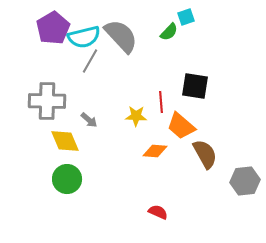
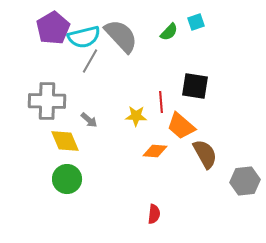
cyan square: moved 10 px right, 5 px down
red semicircle: moved 4 px left, 2 px down; rotated 72 degrees clockwise
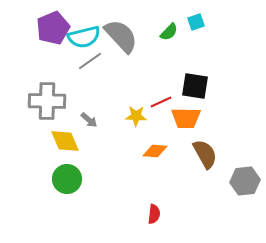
purple pentagon: rotated 8 degrees clockwise
gray line: rotated 25 degrees clockwise
red line: rotated 70 degrees clockwise
orange trapezoid: moved 5 px right, 8 px up; rotated 40 degrees counterclockwise
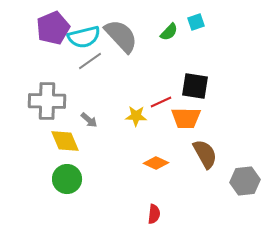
orange diamond: moved 1 px right, 12 px down; rotated 20 degrees clockwise
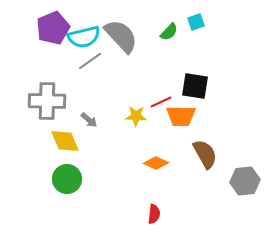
orange trapezoid: moved 5 px left, 2 px up
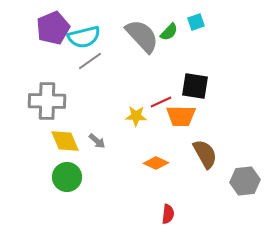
gray semicircle: moved 21 px right
gray arrow: moved 8 px right, 21 px down
green circle: moved 2 px up
red semicircle: moved 14 px right
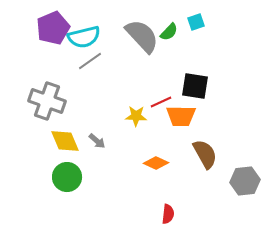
gray cross: rotated 18 degrees clockwise
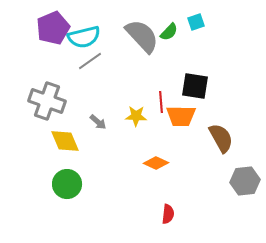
red line: rotated 70 degrees counterclockwise
gray arrow: moved 1 px right, 19 px up
brown semicircle: moved 16 px right, 16 px up
green circle: moved 7 px down
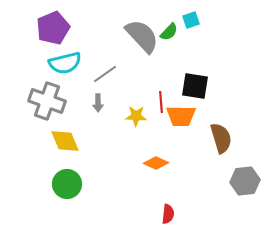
cyan square: moved 5 px left, 2 px up
cyan semicircle: moved 19 px left, 26 px down
gray line: moved 15 px right, 13 px down
gray arrow: moved 19 px up; rotated 48 degrees clockwise
brown semicircle: rotated 12 degrees clockwise
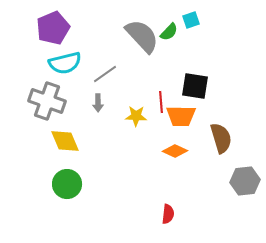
orange diamond: moved 19 px right, 12 px up
